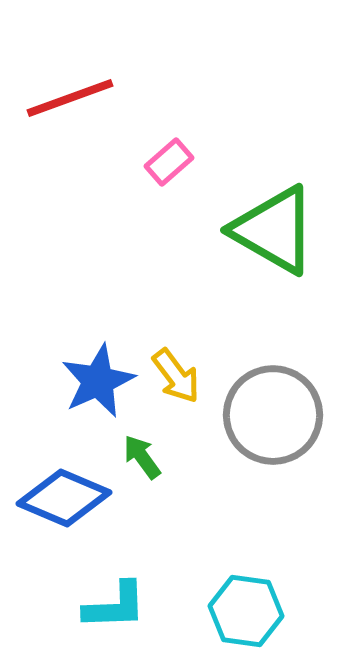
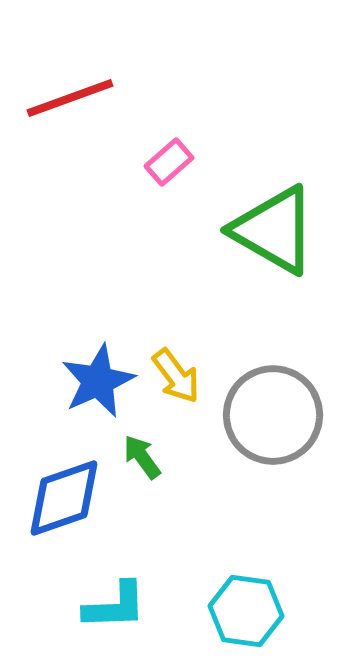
blue diamond: rotated 42 degrees counterclockwise
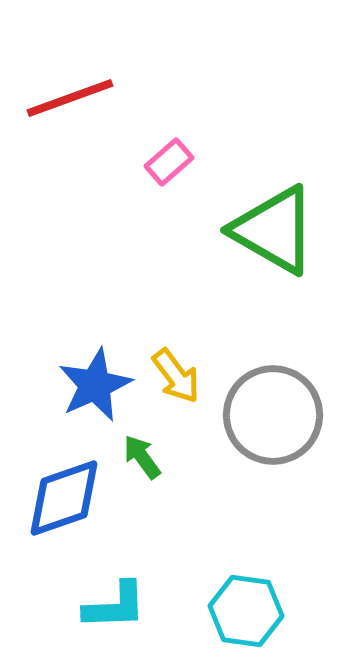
blue star: moved 3 px left, 4 px down
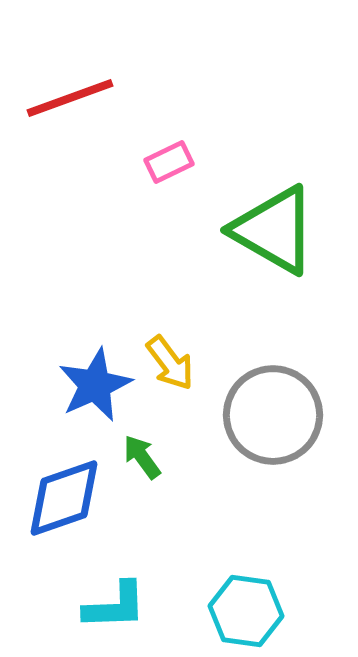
pink rectangle: rotated 15 degrees clockwise
yellow arrow: moved 6 px left, 13 px up
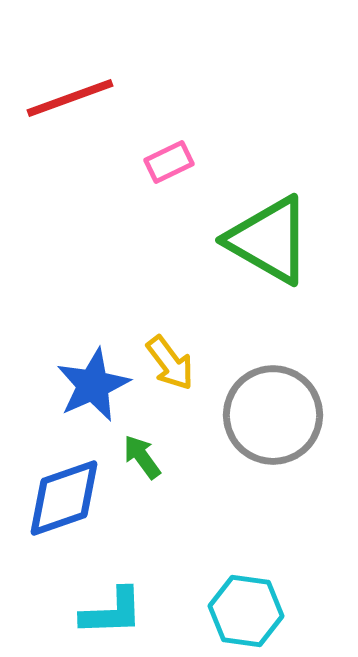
green triangle: moved 5 px left, 10 px down
blue star: moved 2 px left
cyan L-shape: moved 3 px left, 6 px down
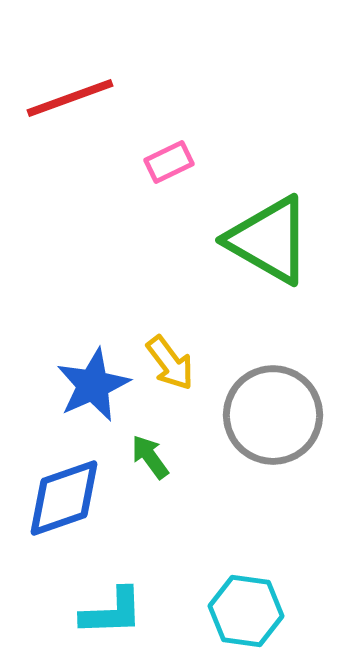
green arrow: moved 8 px right
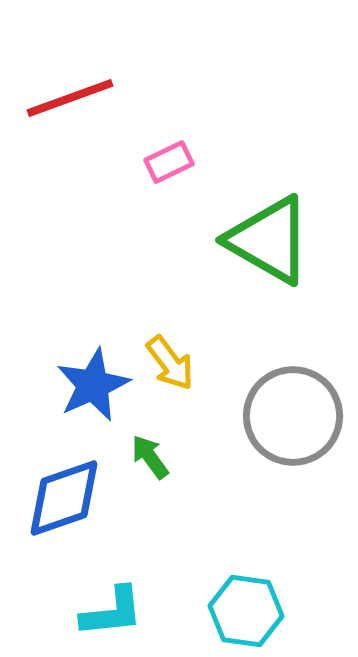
gray circle: moved 20 px right, 1 px down
cyan L-shape: rotated 4 degrees counterclockwise
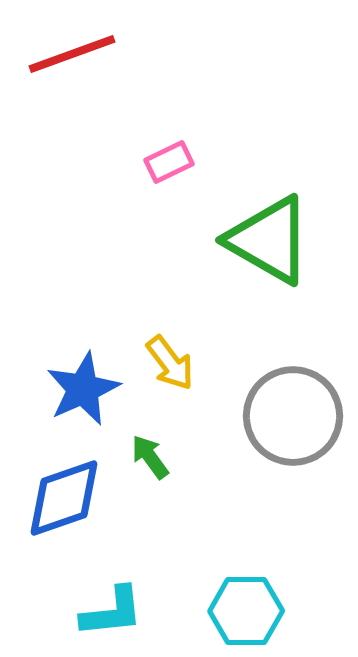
red line: moved 2 px right, 44 px up
blue star: moved 10 px left, 4 px down
cyan hexagon: rotated 8 degrees counterclockwise
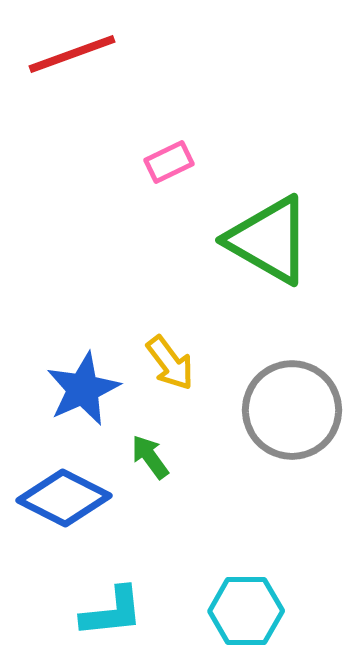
gray circle: moved 1 px left, 6 px up
blue diamond: rotated 46 degrees clockwise
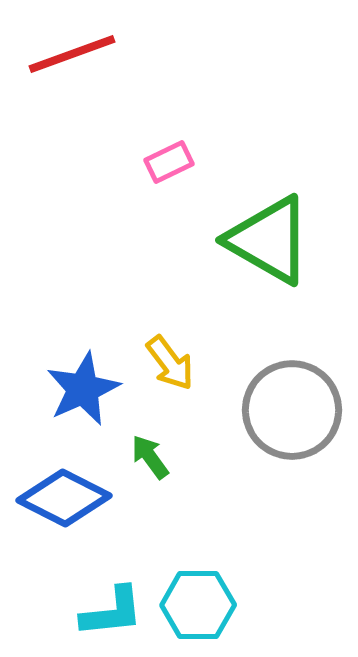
cyan hexagon: moved 48 px left, 6 px up
